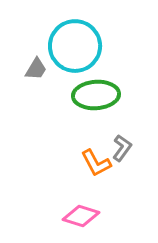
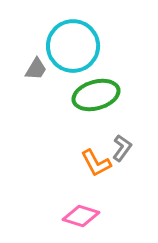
cyan circle: moved 2 px left
green ellipse: rotated 12 degrees counterclockwise
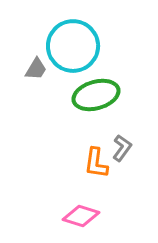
orange L-shape: rotated 36 degrees clockwise
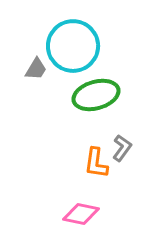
pink diamond: moved 2 px up; rotated 6 degrees counterclockwise
